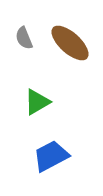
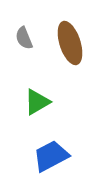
brown ellipse: rotated 30 degrees clockwise
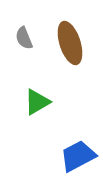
blue trapezoid: moved 27 px right
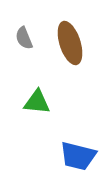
green triangle: rotated 36 degrees clockwise
blue trapezoid: rotated 138 degrees counterclockwise
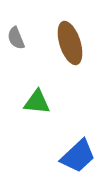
gray semicircle: moved 8 px left
blue trapezoid: rotated 57 degrees counterclockwise
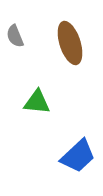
gray semicircle: moved 1 px left, 2 px up
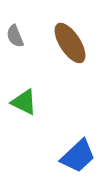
brown ellipse: rotated 15 degrees counterclockwise
green triangle: moved 13 px left; rotated 20 degrees clockwise
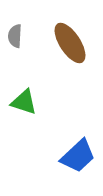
gray semicircle: rotated 25 degrees clockwise
green triangle: rotated 8 degrees counterclockwise
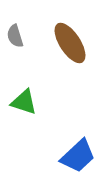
gray semicircle: rotated 20 degrees counterclockwise
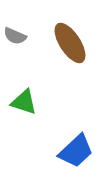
gray semicircle: rotated 50 degrees counterclockwise
blue trapezoid: moved 2 px left, 5 px up
